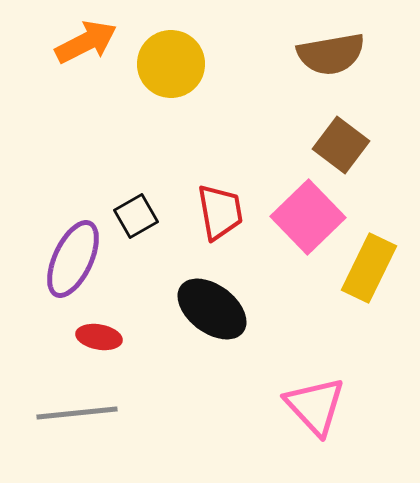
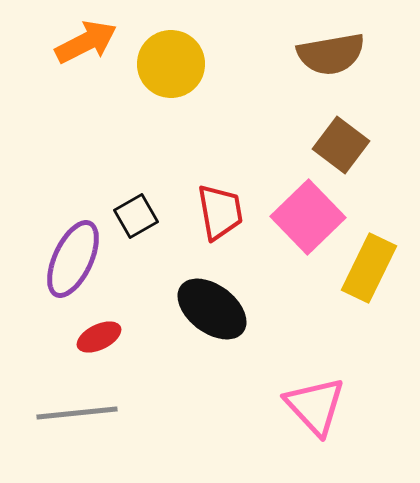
red ellipse: rotated 36 degrees counterclockwise
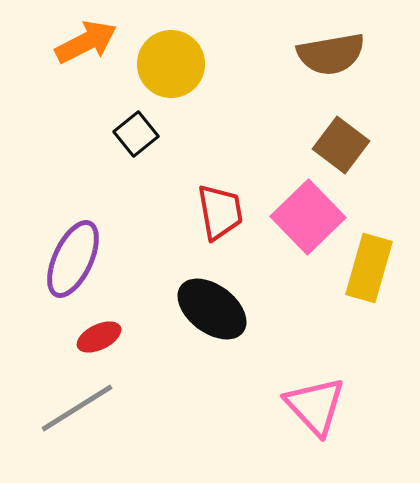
black square: moved 82 px up; rotated 9 degrees counterclockwise
yellow rectangle: rotated 10 degrees counterclockwise
gray line: moved 5 px up; rotated 26 degrees counterclockwise
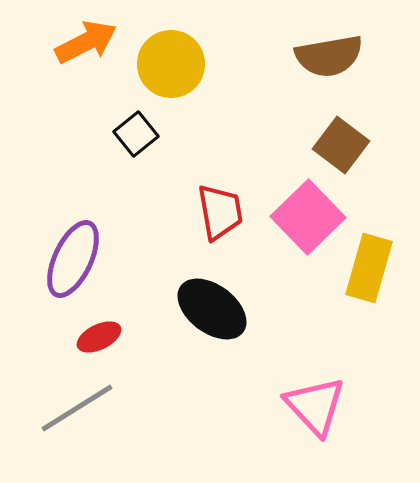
brown semicircle: moved 2 px left, 2 px down
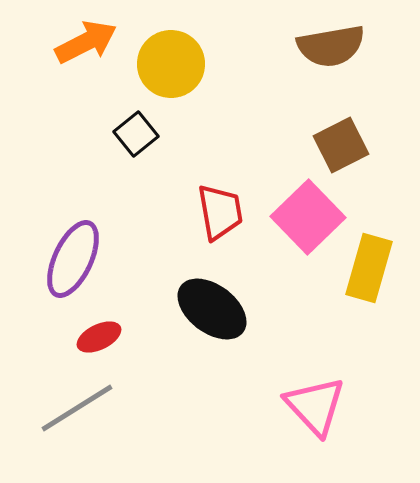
brown semicircle: moved 2 px right, 10 px up
brown square: rotated 26 degrees clockwise
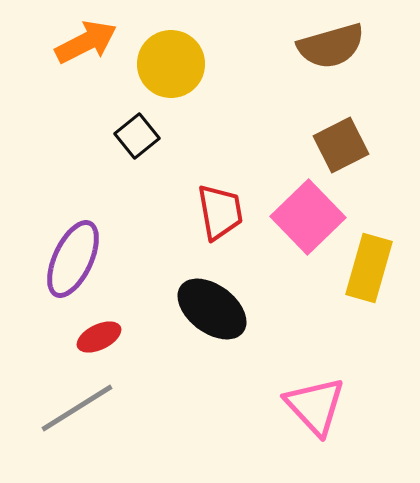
brown semicircle: rotated 6 degrees counterclockwise
black square: moved 1 px right, 2 px down
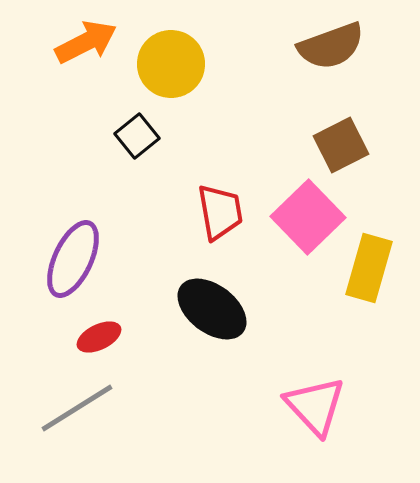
brown semicircle: rotated 4 degrees counterclockwise
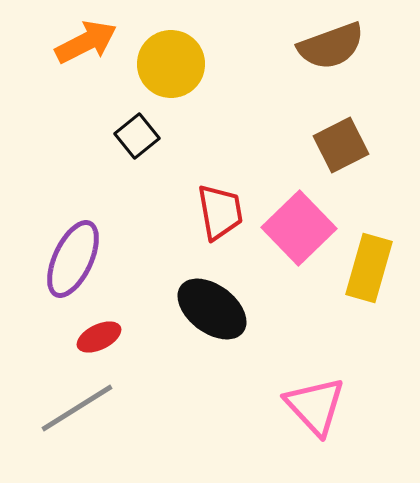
pink square: moved 9 px left, 11 px down
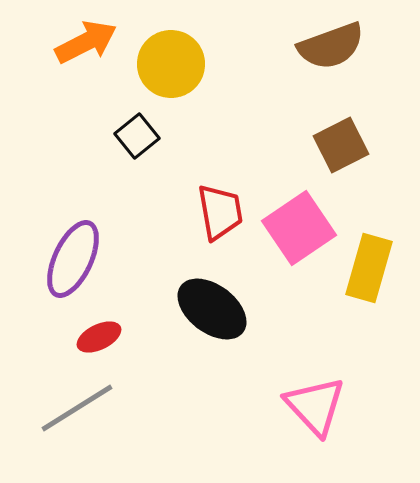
pink square: rotated 10 degrees clockwise
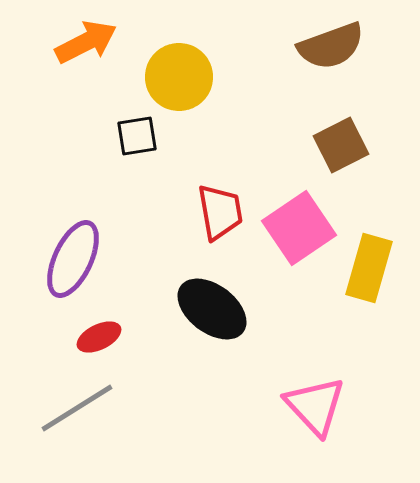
yellow circle: moved 8 px right, 13 px down
black square: rotated 30 degrees clockwise
